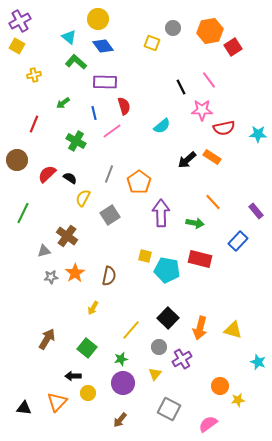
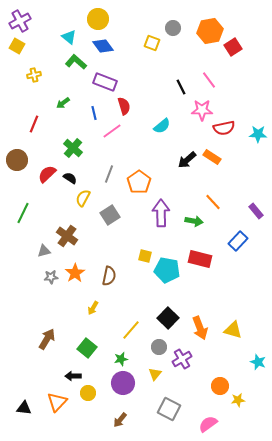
purple rectangle at (105, 82): rotated 20 degrees clockwise
green cross at (76, 141): moved 3 px left, 7 px down; rotated 12 degrees clockwise
green arrow at (195, 223): moved 1 px left, 2 px up
orange arrow at (200, 328): rotated 35 degrees counterclockwise
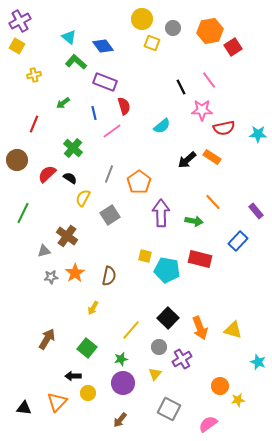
yellow circle at (98, 19): moved 44 px right
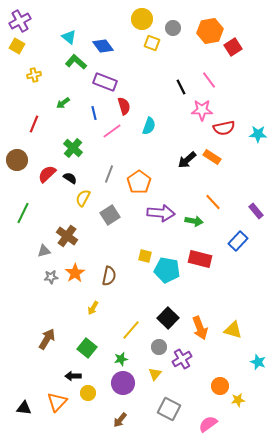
cyan semicircle at (162, 126): moved 13 px left; rotated 30 degrees counterclockwise
purple arrow at (161, 213): rotated 96 degrees clockwise
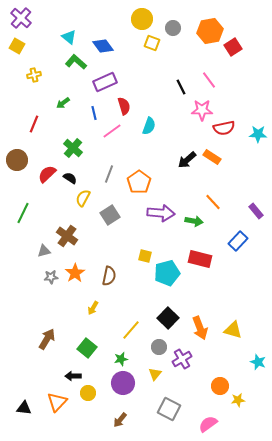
purple cross at (20, 21): moved 1 px right, 3 px up; rotated 20 degrees counterclockwise
purple rectangle at (105, 82): rotated 45 degrees counterclockwise
cyan pentagon at (167, 270): moved 3 px down; rotated 25 degrees counterclockwise
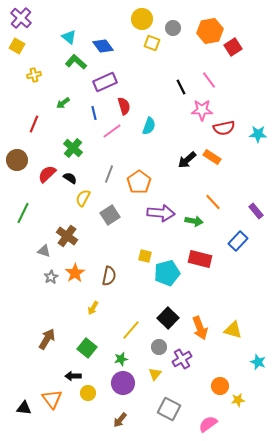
gray triangle at (44, 251): rotated 32 degrees clockwise
gray star at (51, 277): rotated 24 degrees counterclockwise
orange triangle at (57, 402): moved 5 px left, 3 px up; rotated 20 degrees counterclockwise
